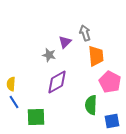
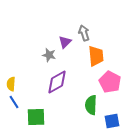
gray arrow: moved 1 px left
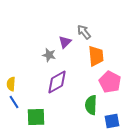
gray arrow: moved 1 px up; rotated 21 degrees counterclockwise
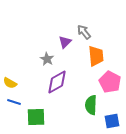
gray star: moved 2 px left, 4 px down; rotated 16 degrees clockwise
yellow semicircle: moved 1 px left, 1 px up; rotated 64 degrees counterclockwise
blue line: rotated 40 degrees counterclockwise
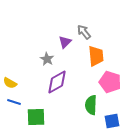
pink pentagon: rotated 10 degrees counterclockwise
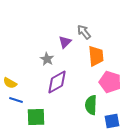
blue line: moved 2 px right, 2 px up
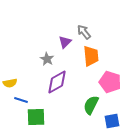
orange trapezoid: moved 5 px left
yellow semicircle: rotated 40 degrees counterclockwise
blue line: moved 5 px right
green semicircle: rotated 24 degrees clockwise
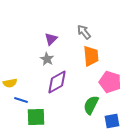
purple triangle: moved 14 px left, 3 px up
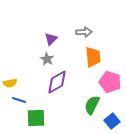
gray arrow: rotated 126 degrees clockwise
orange trapezoid: moved 2 px right, 1 px down
blue line: moved 2 px left
green semicircle: moved 1 px right
green square: moved 1 px down
blue square: rotated 28 degrees counterclockwise
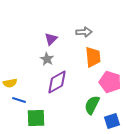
blue square: rotated 21 degrees clockwise
